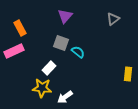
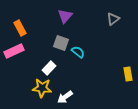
yellow rectangle: rotated 16 degrees counterclockwise
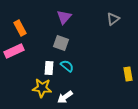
purple triangle: moved 1 px left, 1 px down
cyan semicircle: moved 11 px left, 14 px down
white rectangle: rotated 40 degrees counterclockwise
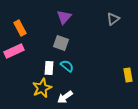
yellow rectangle: moved 1 px down
yellow star: rotated 30 degrees counterclockwise
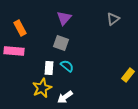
purple triangle: moved 1 px down
pink rectangle: rotated 30 degrees clockwise
yellow rectangle: rotated 48 degrees clockwise
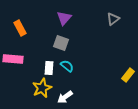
pink rectangle: moved 1 px left, 8 px down
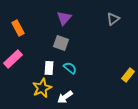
orange rectangle: moved 2 px left
pink rectangle: rotated 48 degrees counterclockwise
cyan semicircle: moved 3 px right, 2 px down
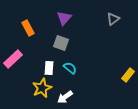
orange rectangle: moved 10 px right
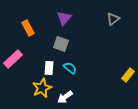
gray square: moved 1 px down
